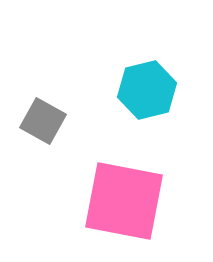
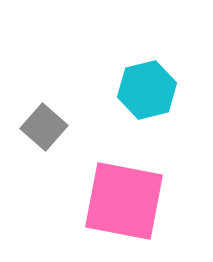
gray square: moved 1 px right, 6 px down; rotated 12 degrees clockwise
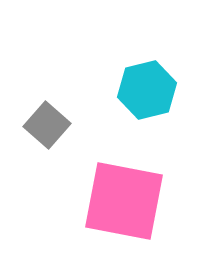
gray square: moved 3 px right, 2 px up
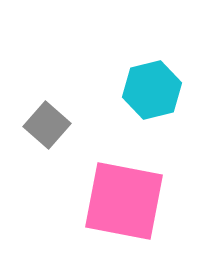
cyan hexagon: moved 5 px right
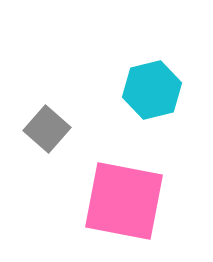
gray square: moved 4 px down
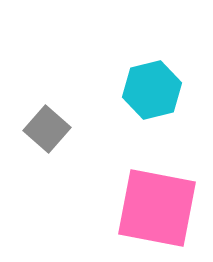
pink square: moved 33 px right, 7 px down
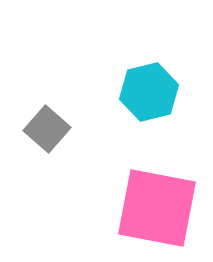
cyan hexagon: moved 3 px left, 2 px down
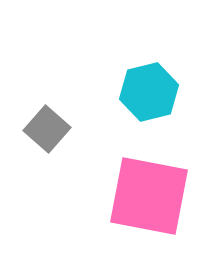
pink square: moved 8 px left, 12 px up
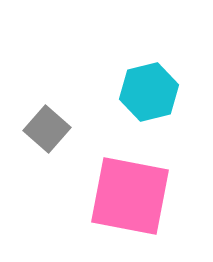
pink square: moved 19 px left
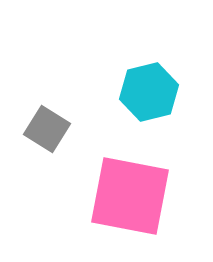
gray square: rotated 9 degrees counterclockwise
